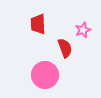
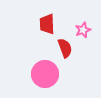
red trapezoid: moved 9 px right
pink circle: moved 1 px up
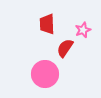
red semicircle: rotated 126 degrees counterclockwise
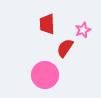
pink circle: moved 1 px down
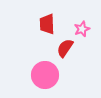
pink star: moved 1 px left, 1 px up
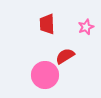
pink star: moved 4 px right, 2 px up
red semicircle: moved 8 px down; rotated 24 degrees clockwise
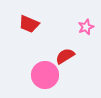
red trapezoid: moved 18 px left; rotated 65 degrees counterclockwise
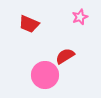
pink star: moved 6 px left, 10 px up
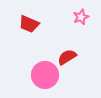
pink star: moved 1 px right
red semicircle: moved 2 px right, 1 px down
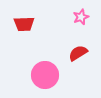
red trapezoid: moved 5 px left; rotated 25 degrees counterclockwise
red semicircle: moved 11 px right, 4 px up
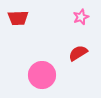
red trapezoid: moved 6 px left, 6 px up
pink circle: moved 3 px left
